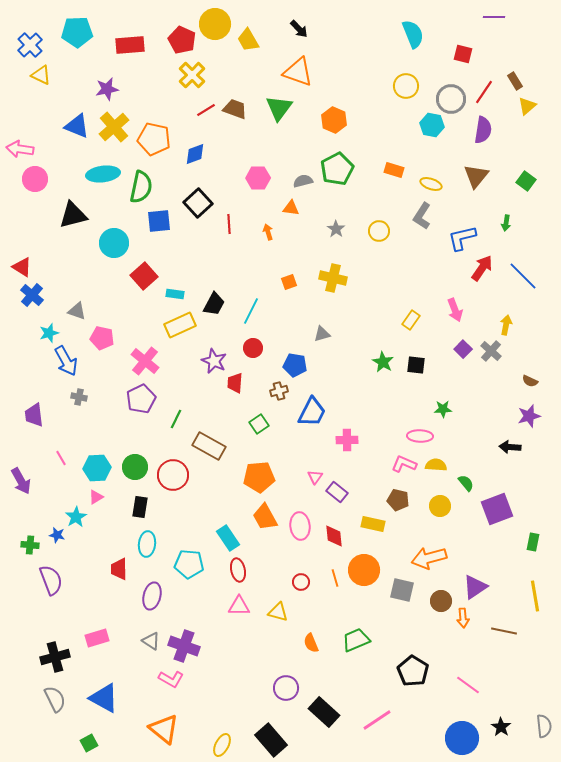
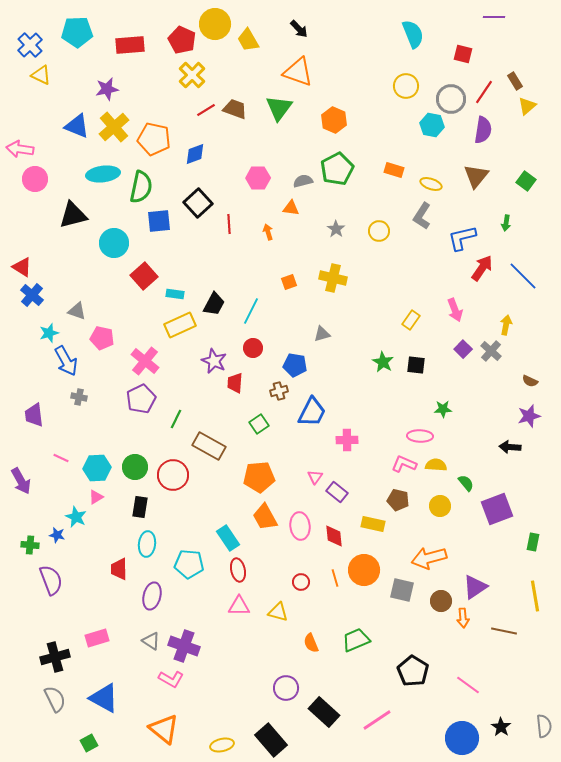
pink line at (61, 458): rotated 35 degrees counterclockwise
cyan star at (76, 517): rotated 15 degrees counterclockwise
yellow ellipse at (222, 745): rotated 50 degrees clockwise
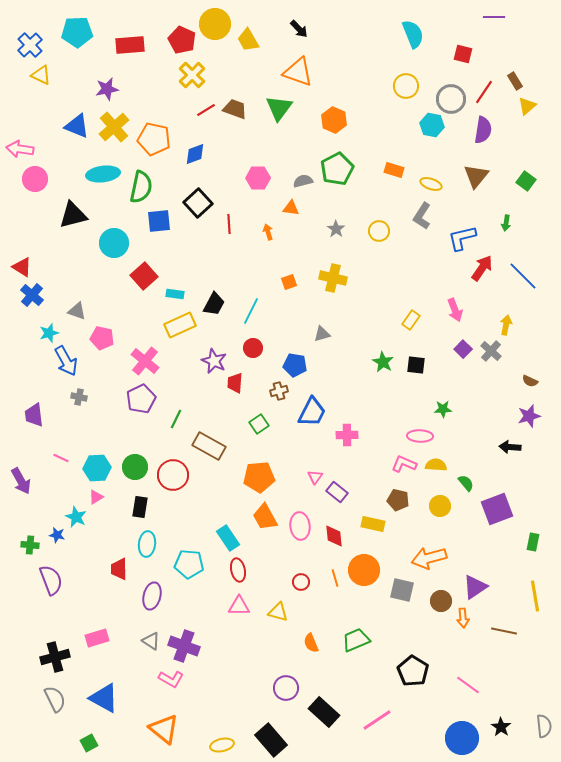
pink cross at (347, 440): moved 5 px up
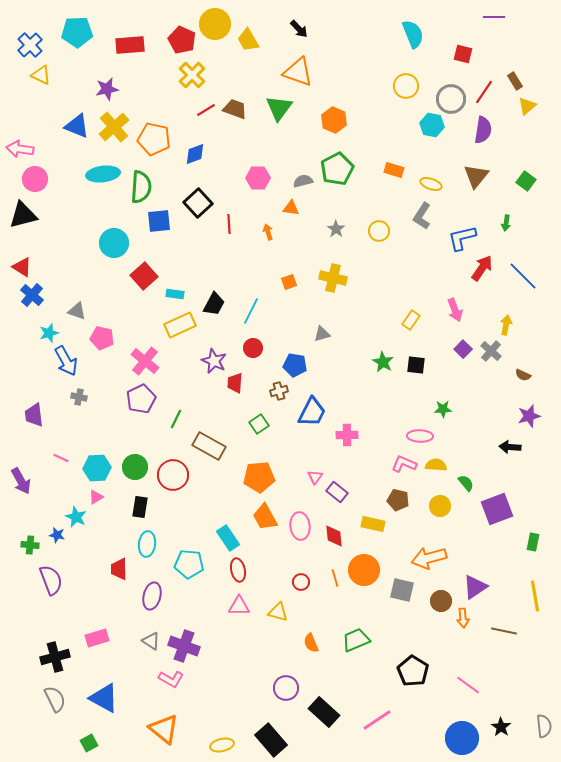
green semicircle at (141, 187): rotated 8 degrees counterclockwise
black triangle at (73, 215): moved 50 px left
brown semicircle at (530, 381): moved 7 px left, 6 px up
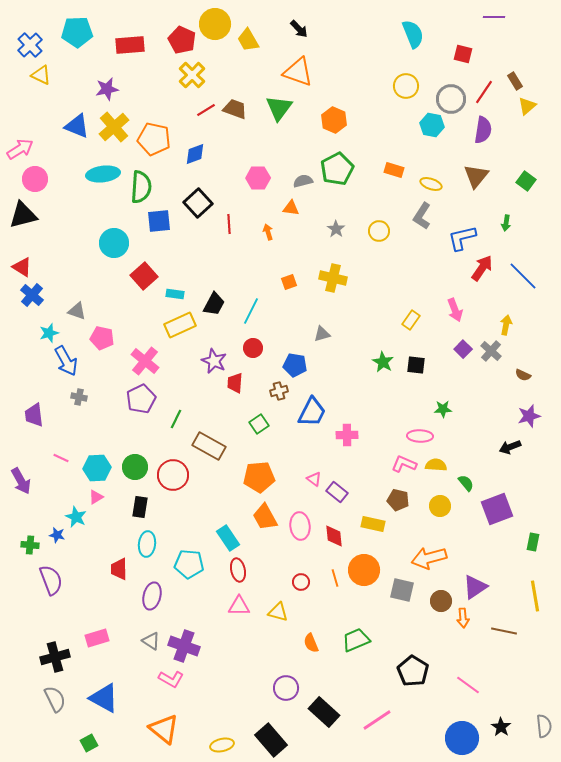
pink arrow at (20, 149): rotated 140 degrees clockwise
black arrow at (510, 447): rotated 25 degrees counterclockwise
pink triangle at (315, 477): moved 1 px left, 2 px down; rotated 28 degrees counterclockwise
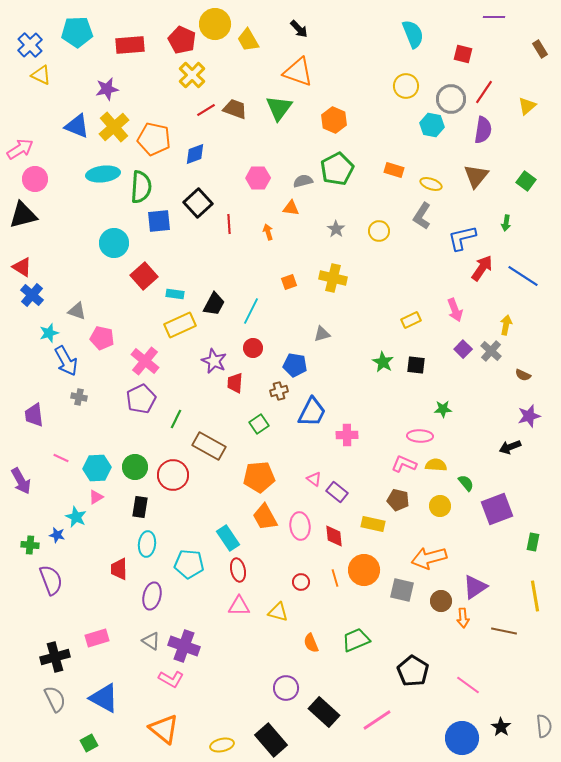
brown rectangle at (515, 81): moved 25 px right, 32 px up
blue line at (523, 276): rotated 12 degrees counterclockwise
yellow rectangle at (411, 320): rotated 30 degrees clockwise
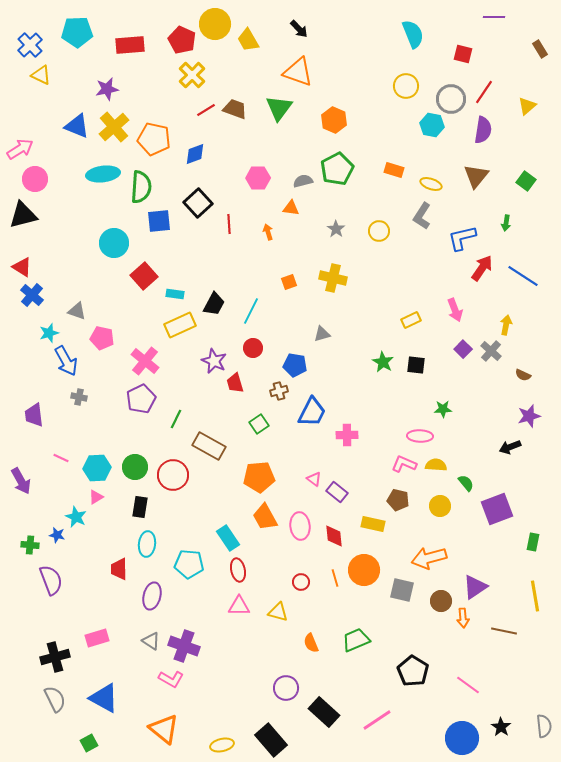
red trapezoid at (235, 383): rotated 20 degrees counterclockwise
